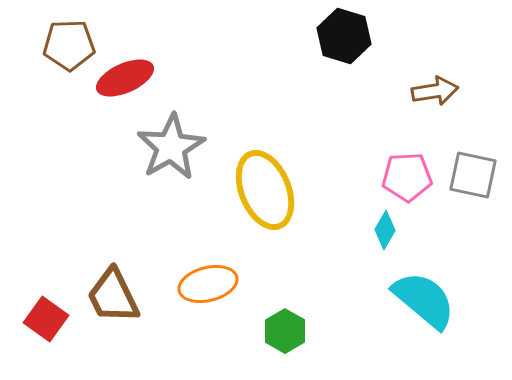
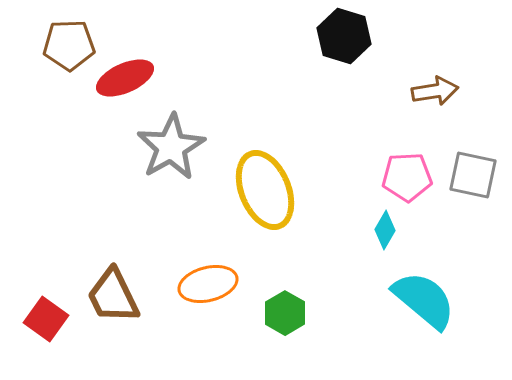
green hexagon: moved 18 px up
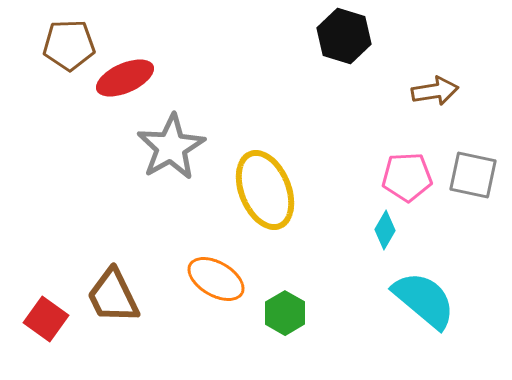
orange ellipse: moved 8 px right, 5 px up; rotated 44 degrees clockwise
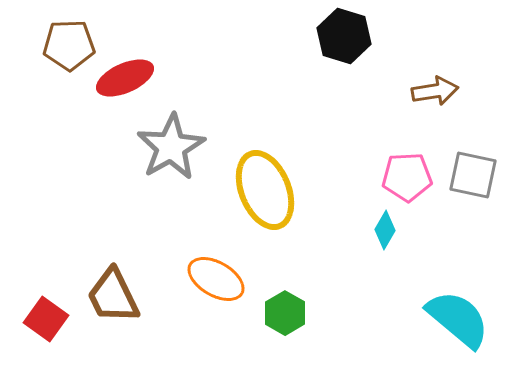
cyan semicircle: moved 34 px right, 19 px down
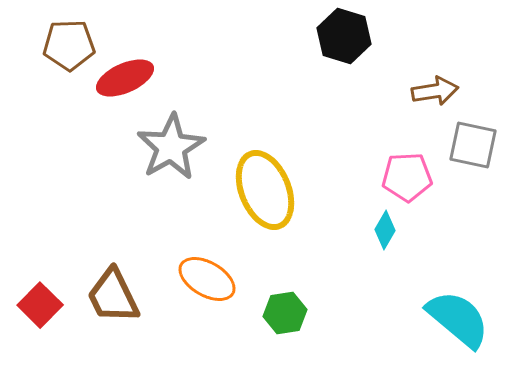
gray square: moved 30 px up
orange ellipse: moved 9 px left
green hexagon: rotated 21 degrees clockwise
red square: moved 6 px left, 14 px up; rotated 9 degrees clockwise
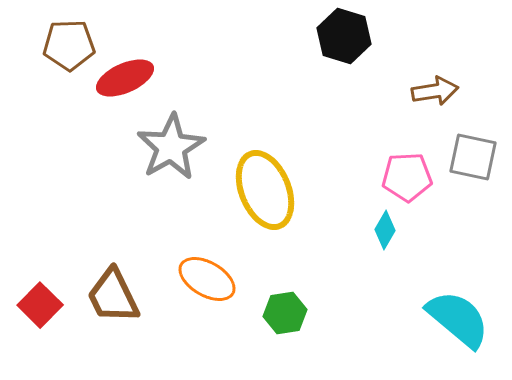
gray square: moved 12 px down
